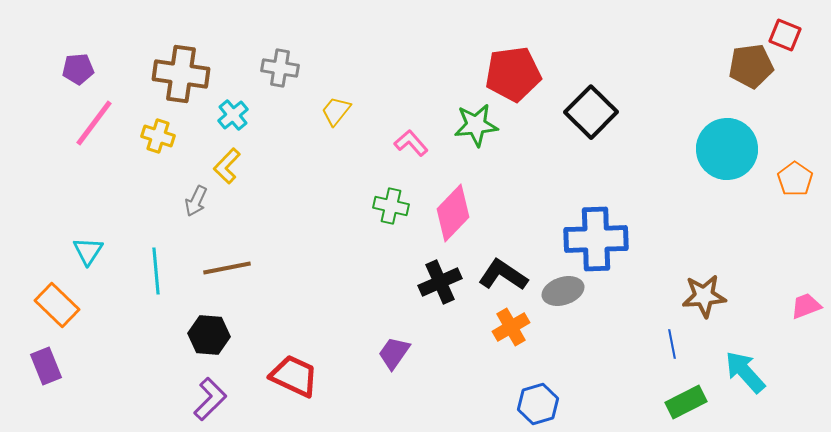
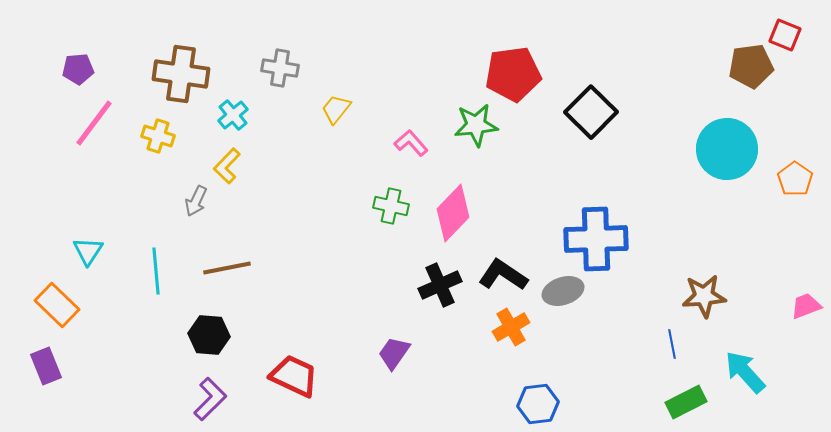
yellow trapezoid: moved 2 px up
black cross: moved 3 px down
blue hexagon: rotated 9 degrees clockwise
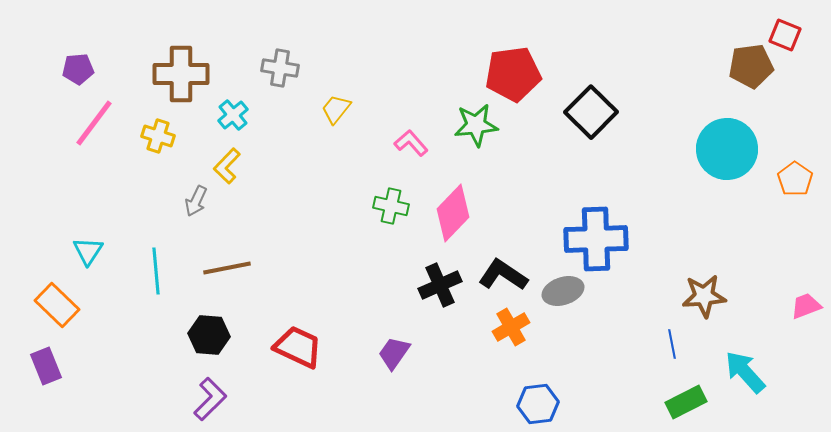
brown cross: rotated 8 degrees counterclockwise
red trapezoid: moved 4 px right, 29 px up
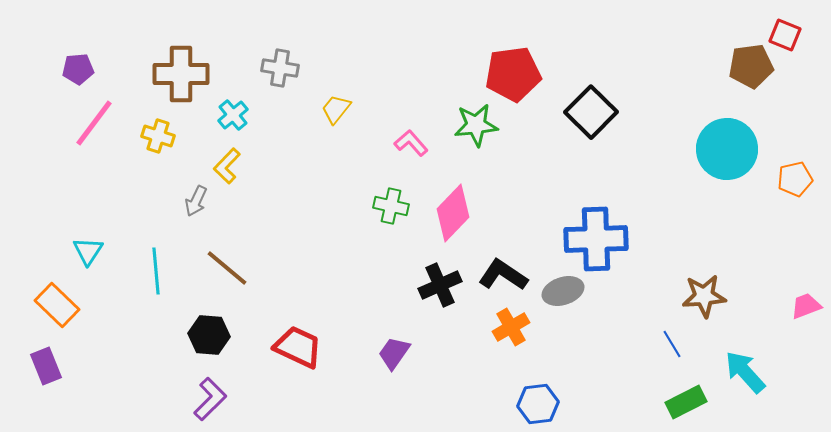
orange pentagon: rotated 24 degrees clockwise
brown line: rotated 51 degrees clockwise
blue line: rotated 20 degrees counterclockwise
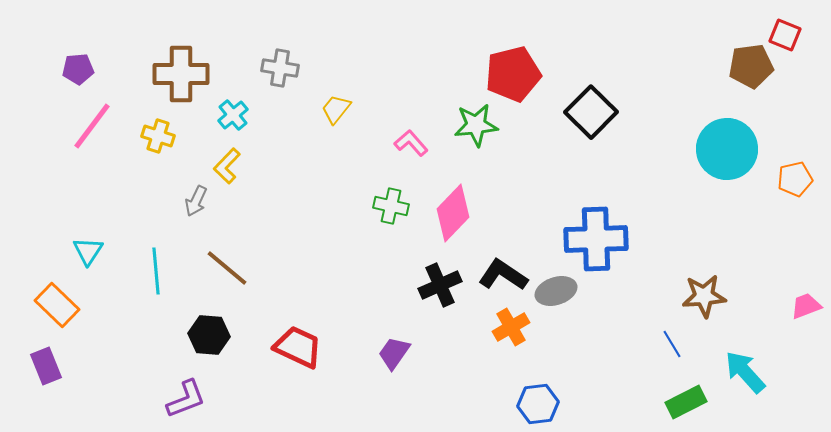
red pentagon: rotated 6 degrees counterclockwise
pink line: moved 2 px left, 3 px down
gray ellipse: moved 7 px left
purple L-shape: moved 24 px left; rotated 24 degrees clockwise
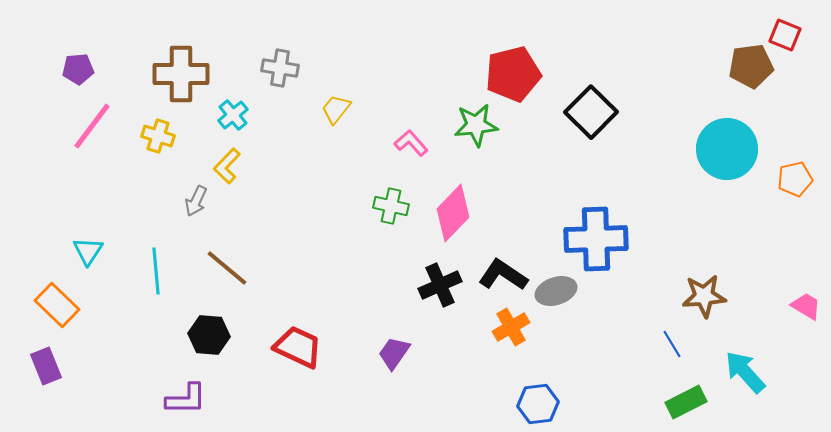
pink trapezoid: rotated 52 degrees clockwise
purple L-shape: rotated 21 degrees clockwise
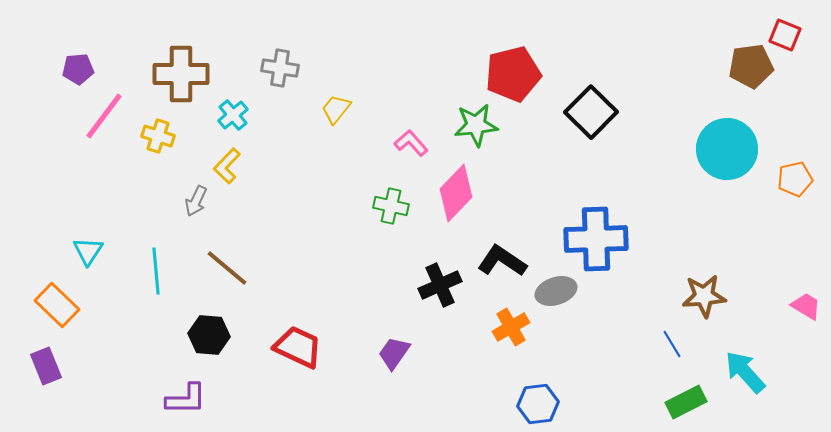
pink line: moved 12 px right, 10 px up
pink diamond: moved 3 px right, 20 px up
black L-shape: moved 1 px left, 14 px up
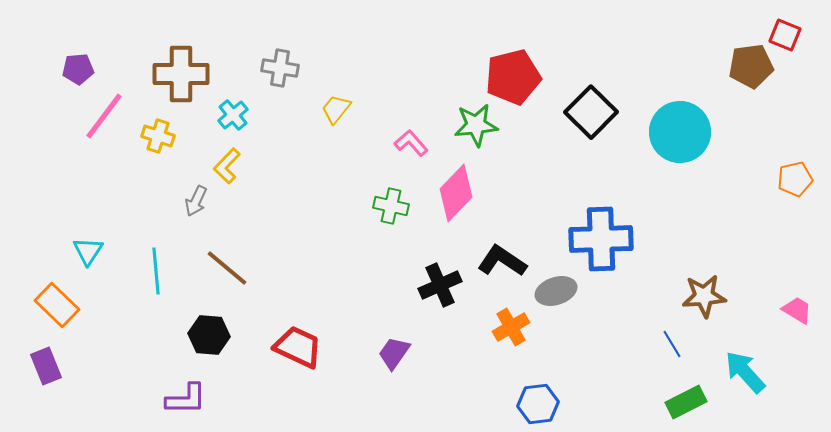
red pentagon: moved 3 px down
cyan circle: moved 47 px left, 17 px up
blue cross: moved 5 px right
pink trapezoid: moved 9 px left, 4 px down
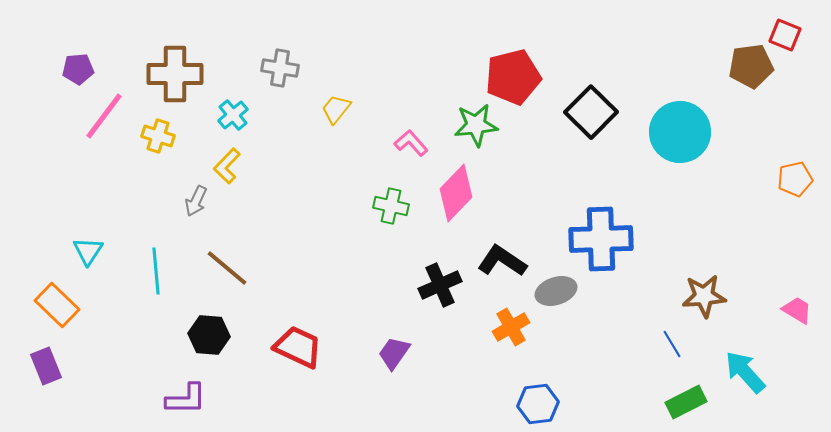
brown cross: moved 6 px left
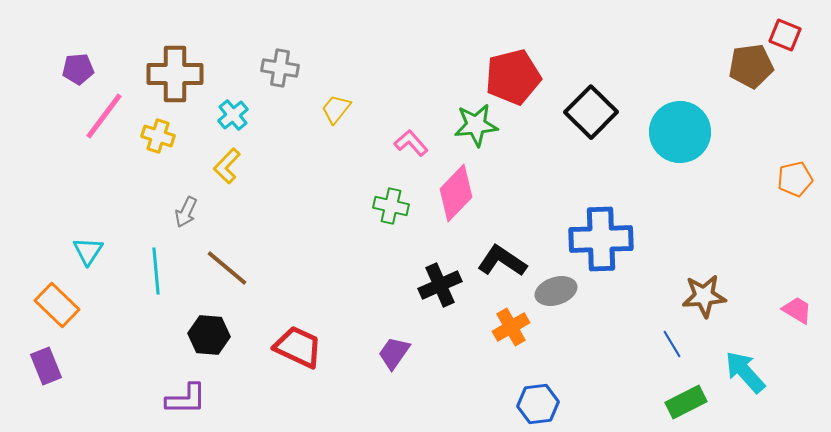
gray arrow: moved 10 px left, 11 px down
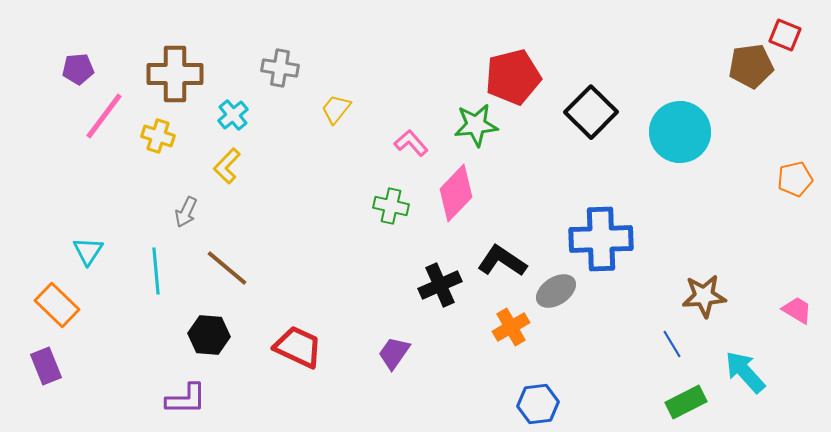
gray ellipse: rotated 15 degrees counterclockwise
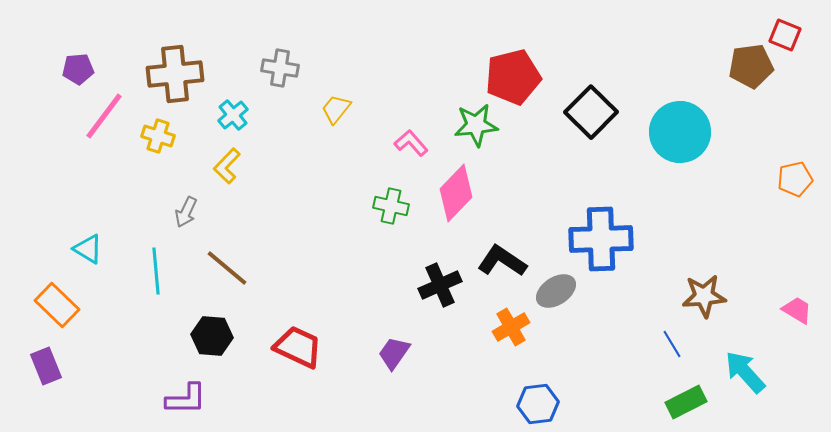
brown cross: rotated 6 degrees counterclockwise
cyan triangle: moved 2 px up; rotated 32 degrees counterclockwise
black hexagon: moved 3 px right, 1 px down
